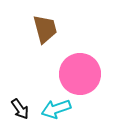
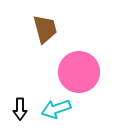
pink circle: moved 1 px left, 2 px up
black arrow: rotated 35 degrees clockwise
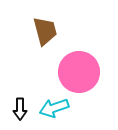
brown trapezoid: moved 2 px down
cyan arrow: moved 2 px left, 1 px up
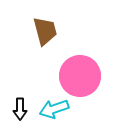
pink circle: moved 1 px right, 4 px down
cyan arrow: moved 1 px down
